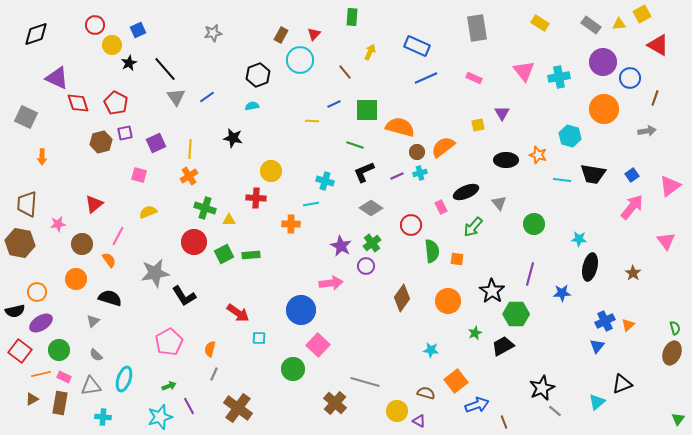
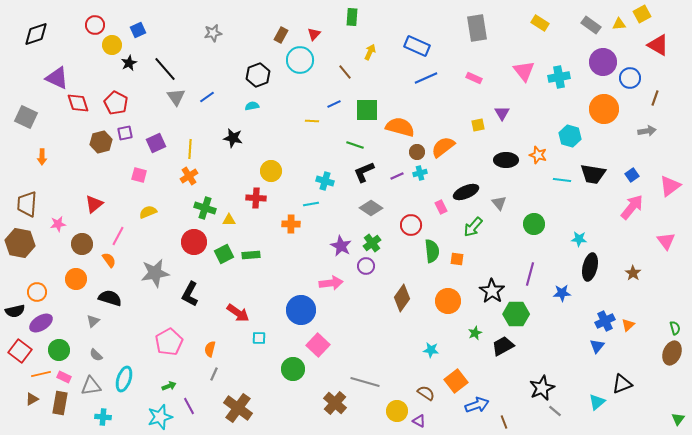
black L-shape at (184, 296): moved 6 px right, 2 px up; rotated 60 degrees clockwise
brown semicircle at (426, 393): rotated 18 degrees clockwise
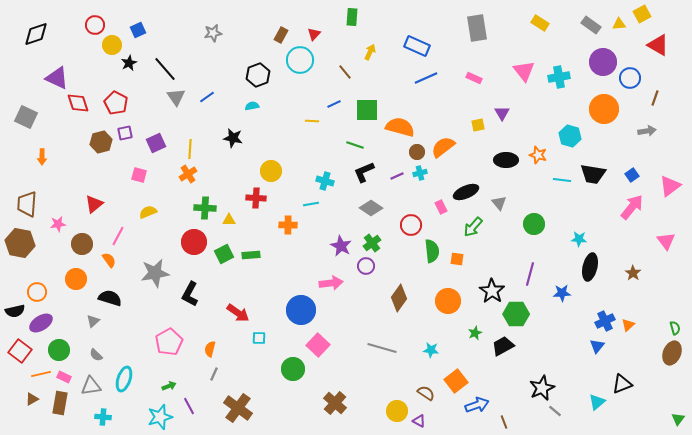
orange cross at (189, 176): moved 1 px left, 2 px up
green cross at (205, 208): rotated 15 degrees counterclockwise
orange cross at (291, 224): moved 3 px left, 1 px down
brown diamond at (402, 298): moved 3 px left
gray line at (365, 382): moved 17 px right, 34 px up
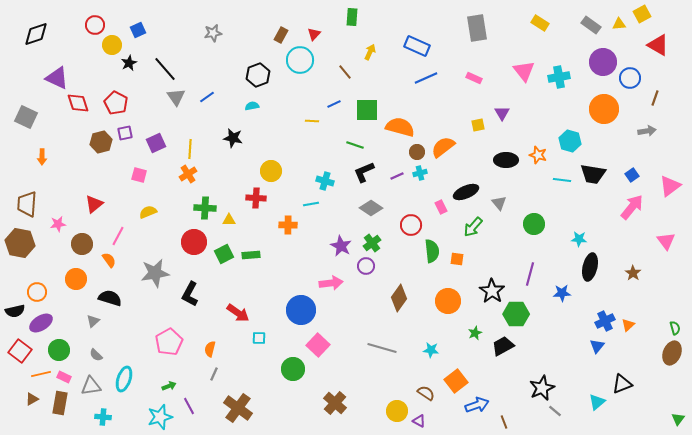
cyan hexagon at (570, 136): moved 5 px down
